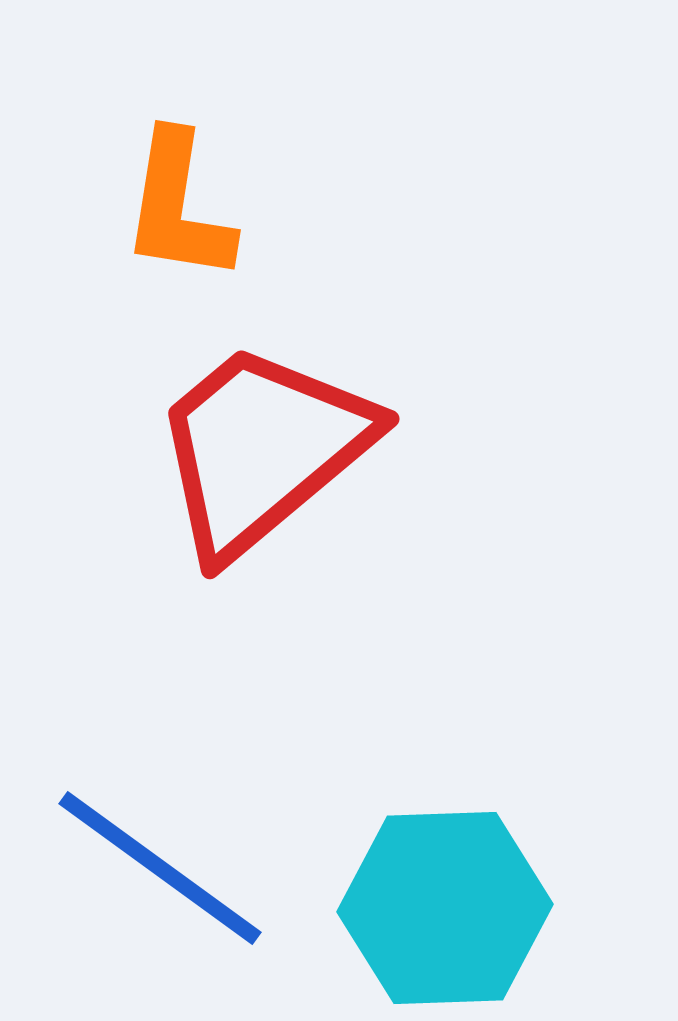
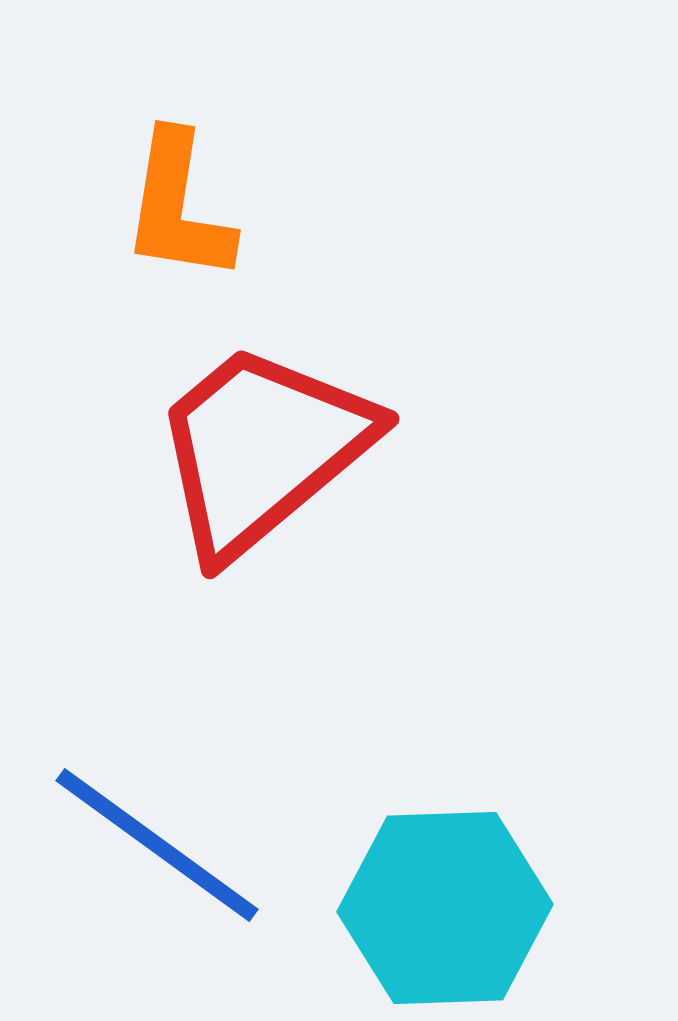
blue line: moved 3 px left, 23 px up
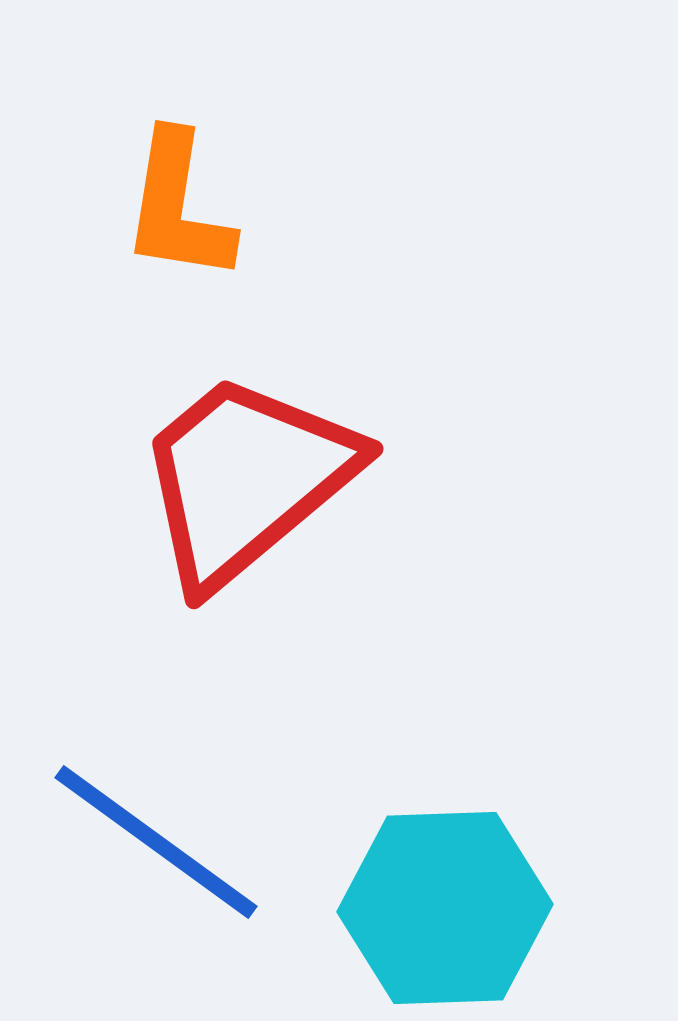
red trapezoid: moved 16 px left, 30 px down
blue line: moved 1 px left, 3 px up
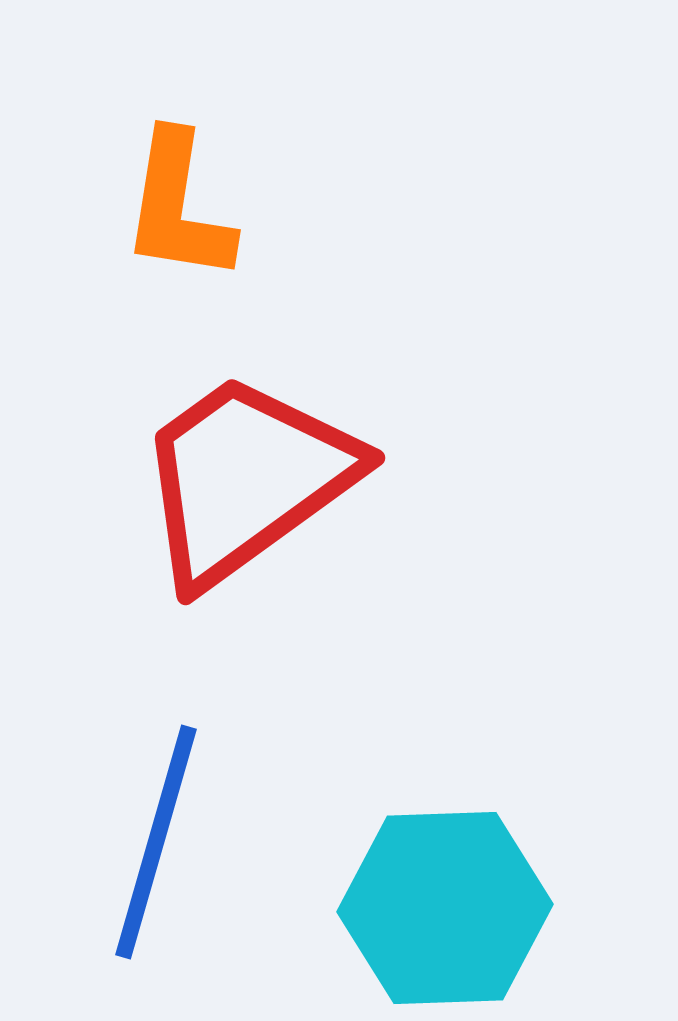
red trapezoid: rotated 4 degrees clockwise
blue line: rotated 70 degrees clockwise
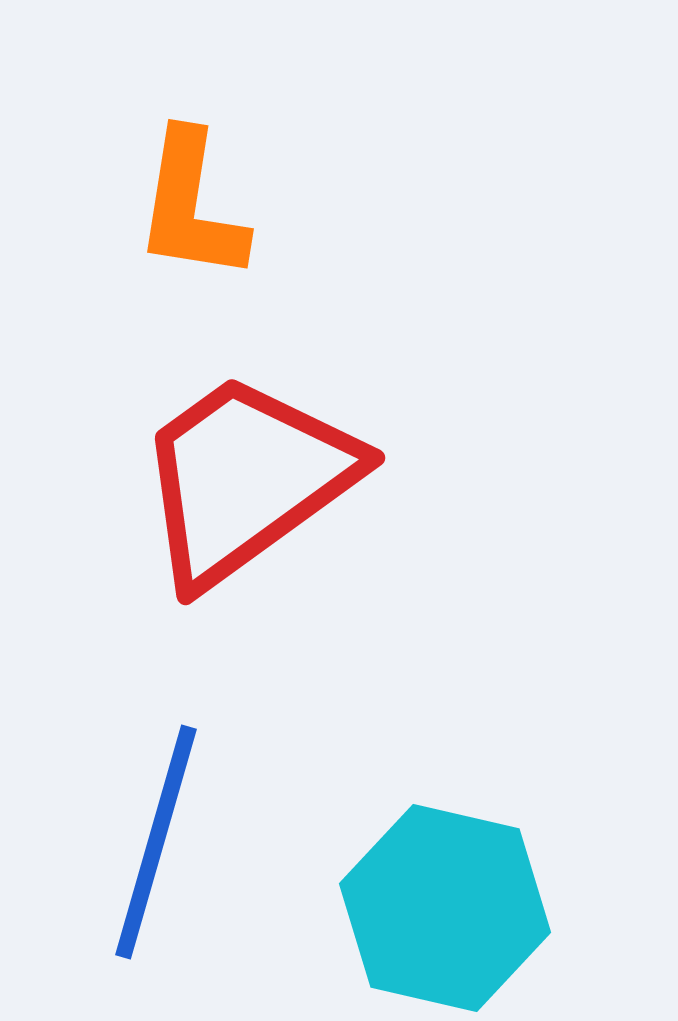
orange L-shape: moved 13 px right, 1 px up
cyan hexagon: rotated 15 degrees clockwise
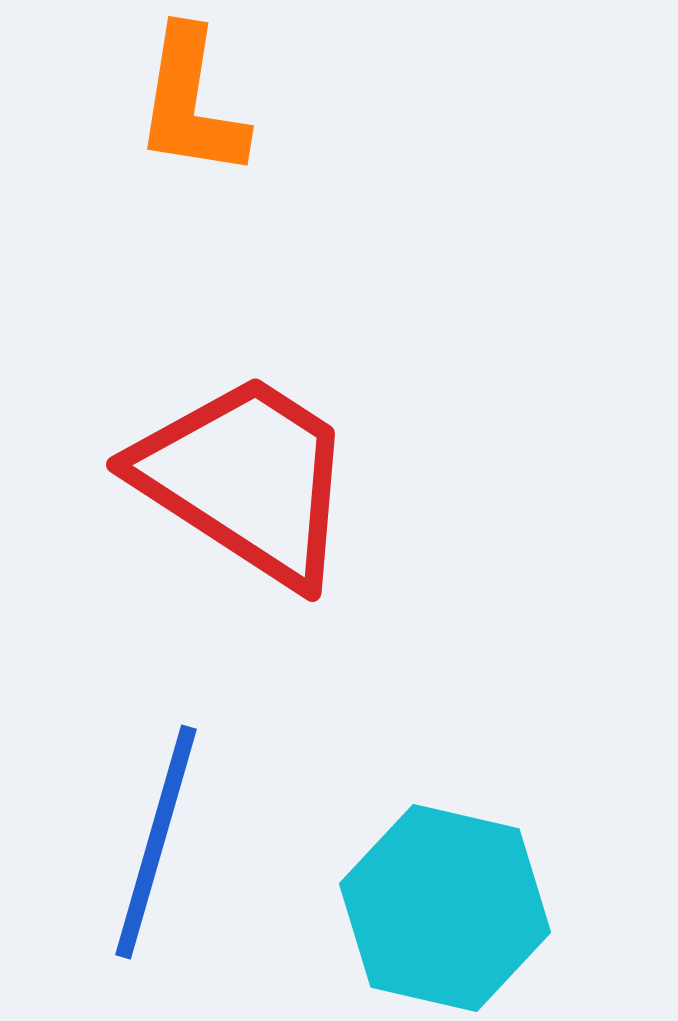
orange L-shape: moved 103 px up
red trapezoid: rotated 69 degrees clockwise
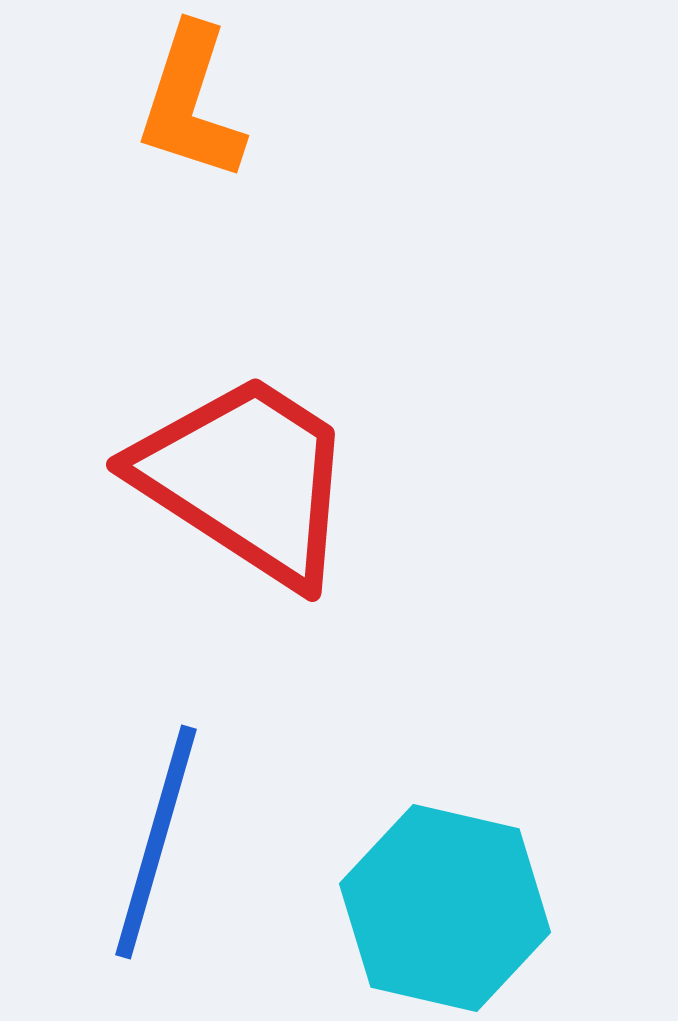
orange L-shape: rotated 9 degrees clockwise
